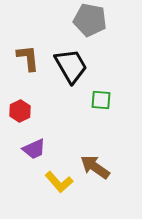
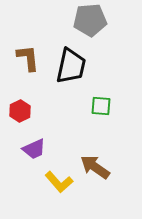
gray pentagon: rotated 16 degrees counterclockwise
black trapezoid: rotated 42 degrees clockwise
green square: moved 6 px down
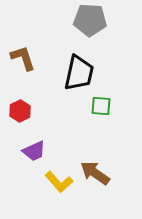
gray pentagon: rotated 8 degrees clockwise
brown L-shape: moved 5 px left; rotated 12 degrees counterclockwise
black trapezoid: moved 8 px right, 7 px down
purple trapezoid: moved 2 px down
brown arrow: moved 6 px down
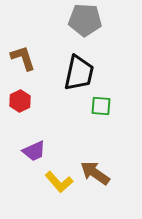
gray pentagon: moved 5 px left
red hexagon: moved 10 px up
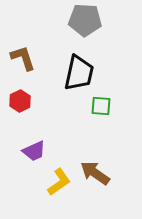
yellow L-shape: rotated 84 degrees counterclockwise
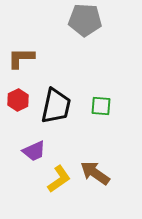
brown L-shape: moved 2 px left; rotated 72 degrees counterclockwise
black trapezoid: moved 23 px left, 33 px down
red hexagon: moved 2 px left, 1 px up
yellow L-shape: moved 3 px up
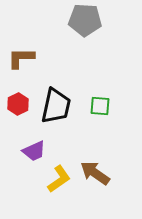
red hexagon: moved 4 px down
green square: moved 1 px left
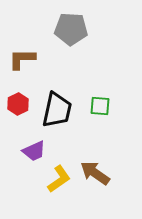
gray pentagon: moved 14 px left, 9 px down
brown L-shape: moved 1 px right, 1 px down
black trapezoid: moved 1 px right, 4 px down
